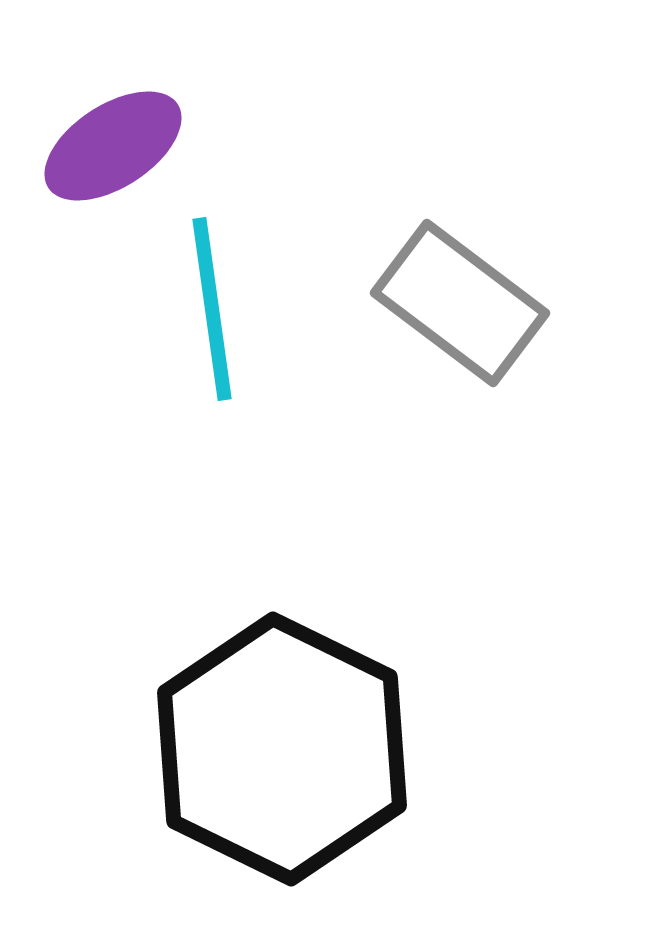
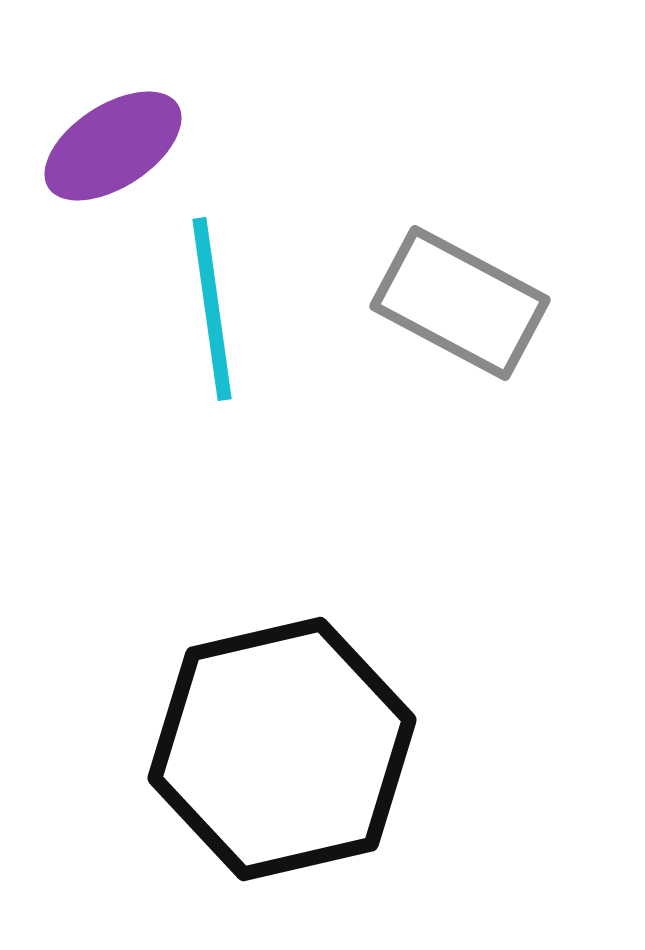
gray rectangle: rotated 9 degrees counterclockwise
black hexagon: rotated 21 degrees clockwise
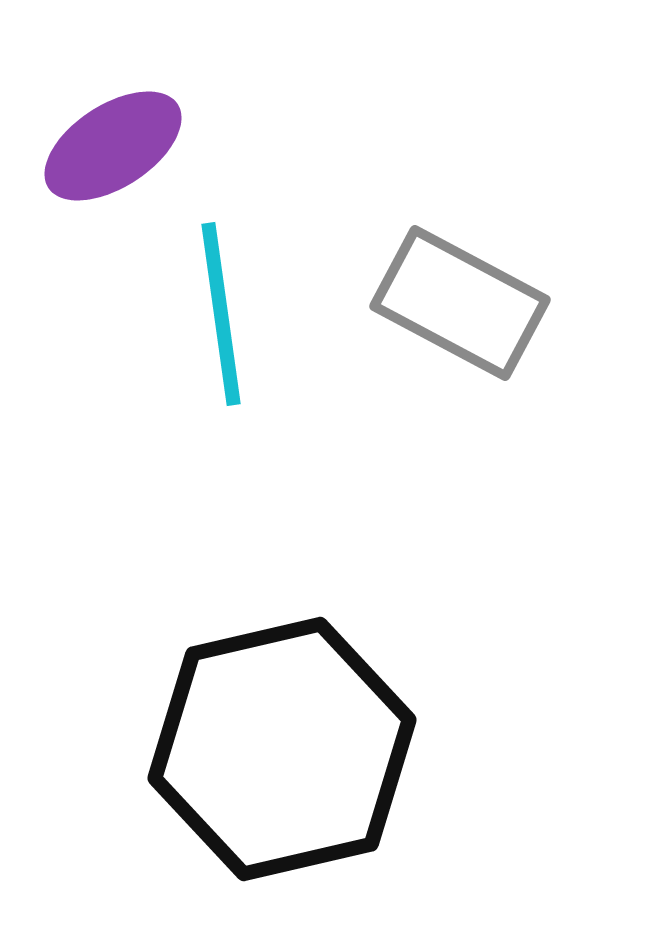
cyan line: moved 9 px right, 5 px down
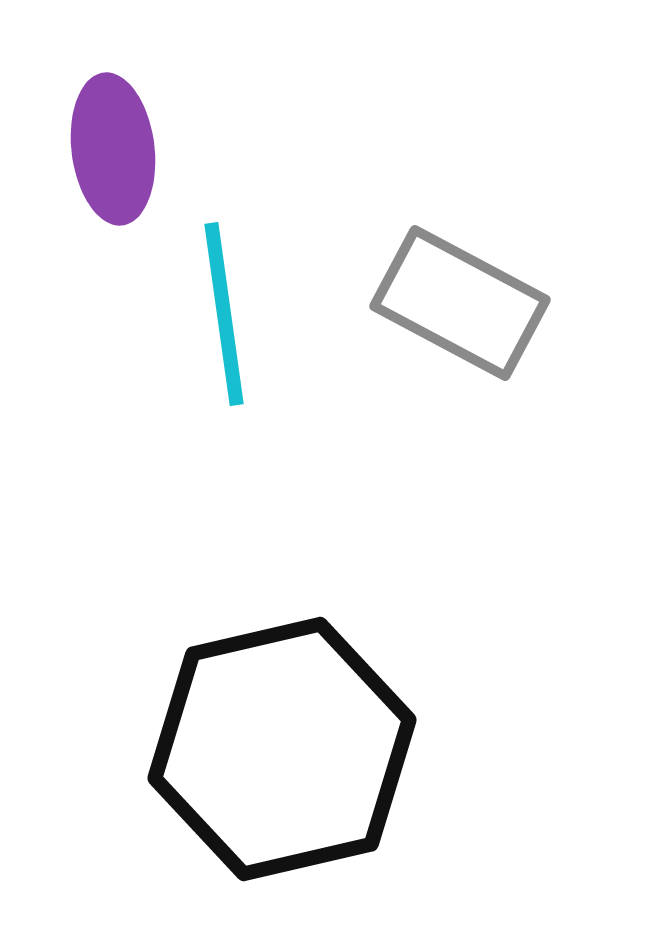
purple ellipse: moved 3 px down; rotated 64 degrees counterclockwise
cyan line: moved 3 px right
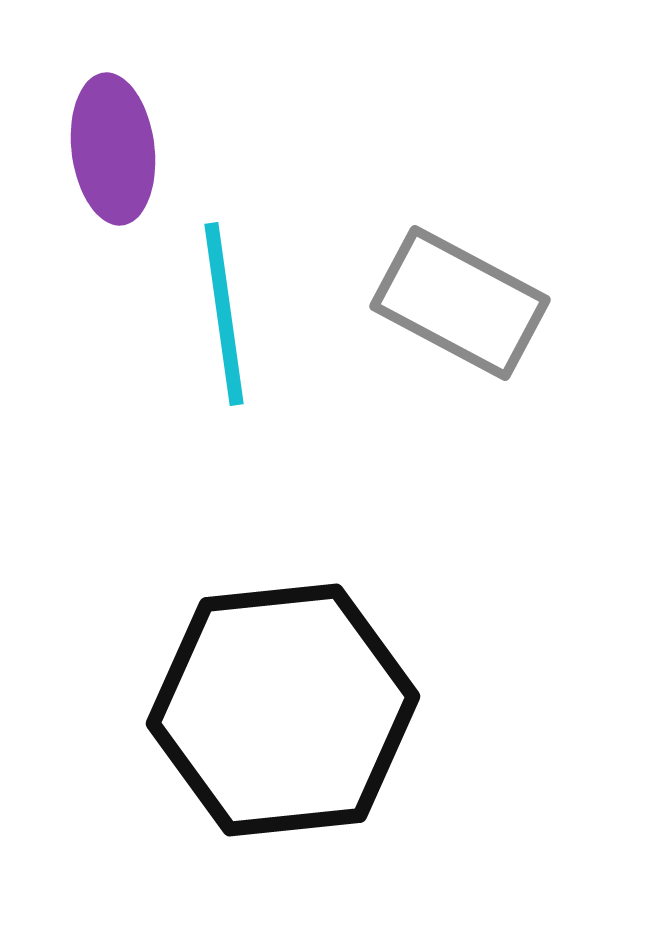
black hexagon: moved 1 px right, 39 px up; rotated 7 degrees clockwise
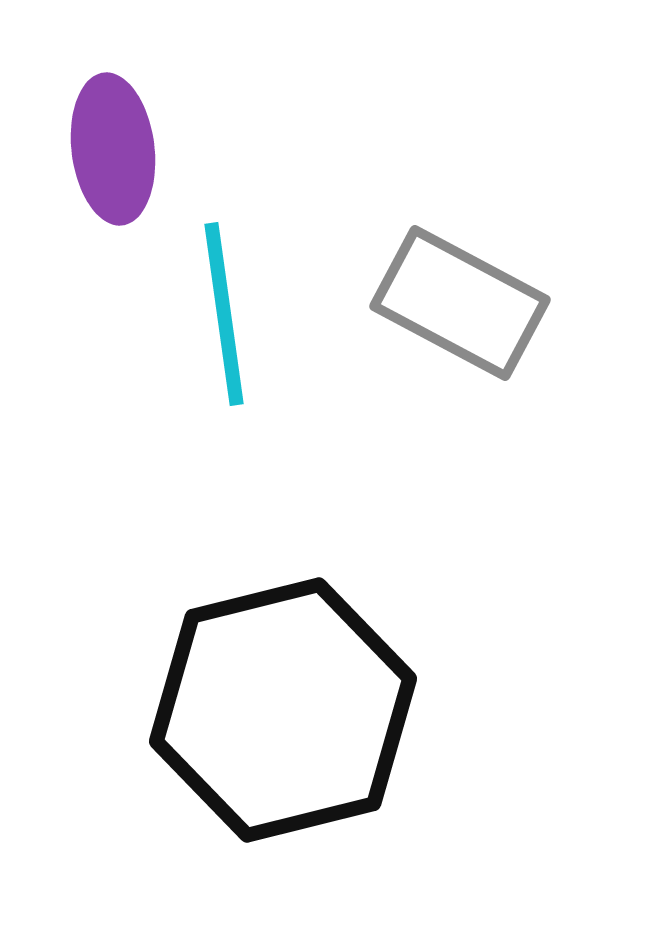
black hexagon: rotated 8 degrees counterclockwise
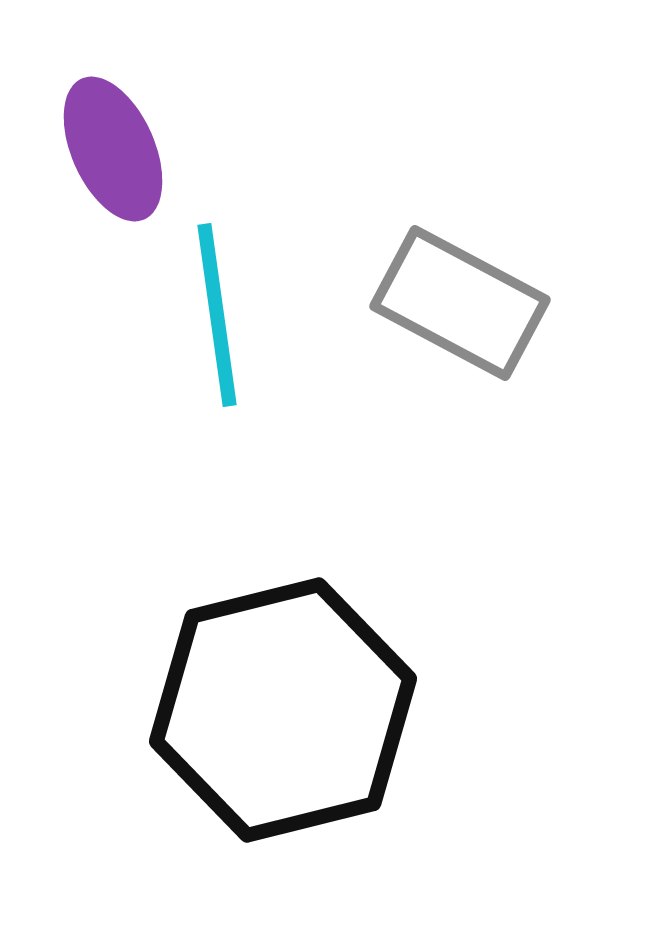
purple ellipse: rotated 17 degrees counterclockwise
cyan line: moved 7 px left, 1 px down
